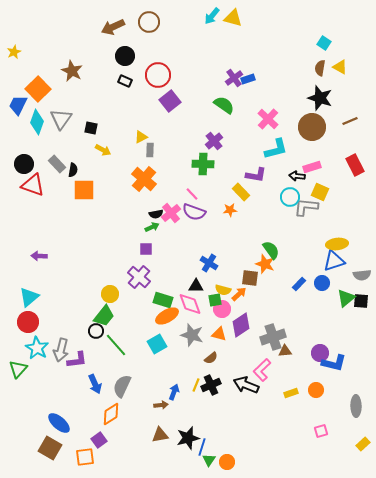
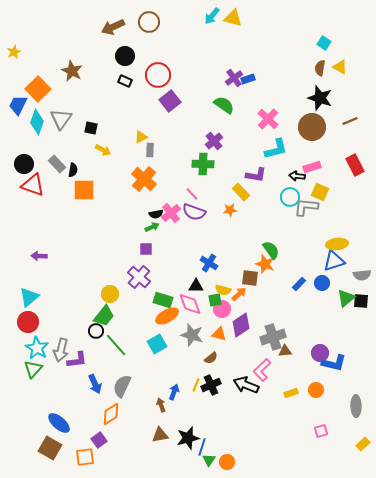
green triangle at (18, 369): moved 15 px right
brown arrow at (161, 405): rotated 104 degrees counterclockwise
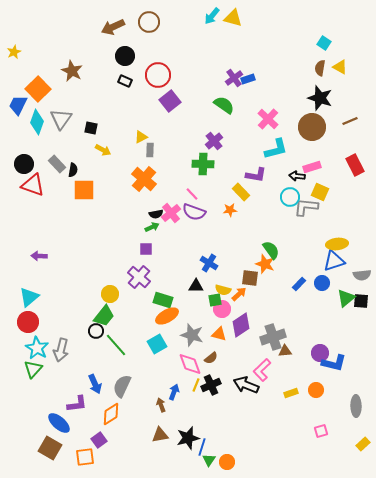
pink diamond at (190, 304): moved 60 px down
purple L-shape at (77, 360): moved 44 px down
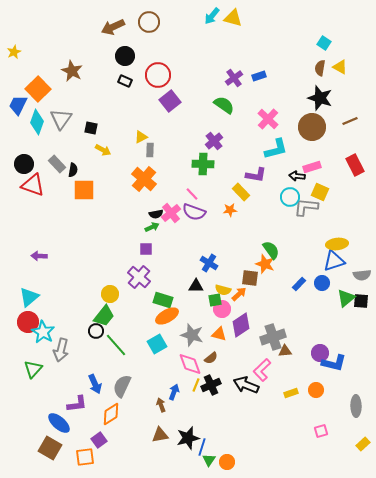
blue rectangle at (248, 79): moved 11 px right, 3 px up
cyan star at (37, 348): moved 6 px right, 16 px up
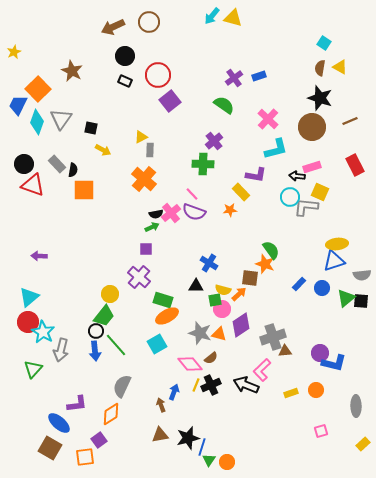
blue circle at (322, 283): moved 5 px down
gray star at (192, 335): moved 8 px right, 2 px up
pink diamond at (190, 364): rotated 20 degrees counterclockwise
blue arrow at (95, 384): moved 33 px up; rotated 18 degrees clockwise
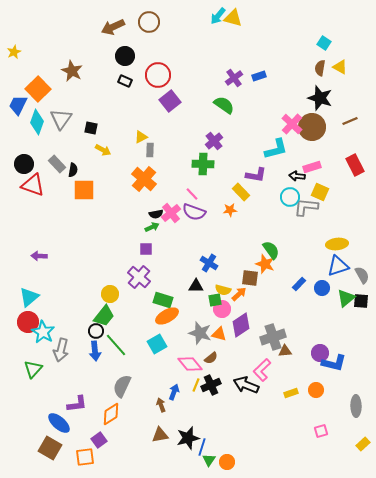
cyan arrow at (212, 16): moved 6 px right
pink cross at (268, 119): moved 24 px right, 5 px down
blue triangle at (334, 261): moved 4 px right, 5 px down
gray semicircle at (362, 275): rotated 114 degrees counterclockwise
